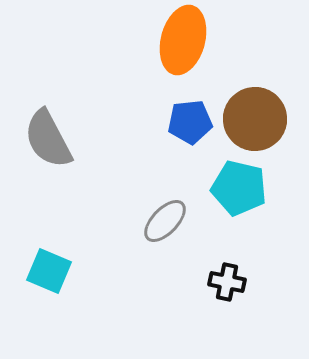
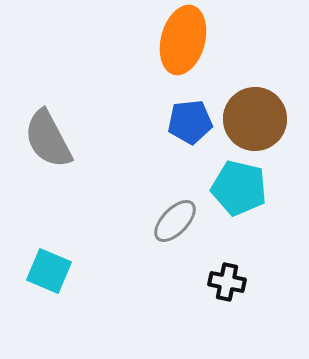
gray ellipse: moved 10 px right
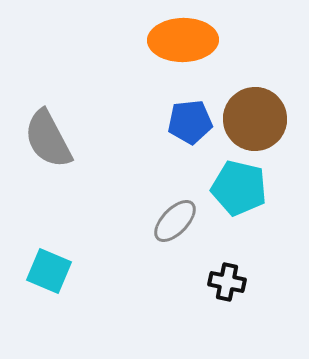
orange ellipse: rotated 74 degrees clockwise
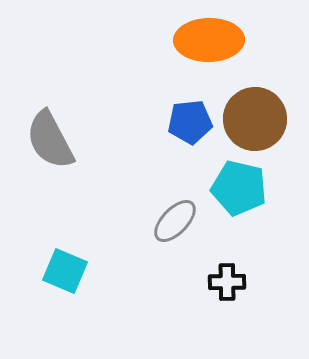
orange ellipse: moved 26 px right
gray semicircle: moved 2 px right, 1 px down
cyan square: moved 16 px right
black cross: rotated 12 degrees counterclockwise
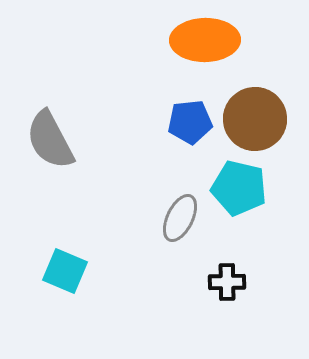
orange ellipse: moved 4 px left
gray ellipse: moved 5 px right, 3 px up; rotated 18 degrees counterclockwise
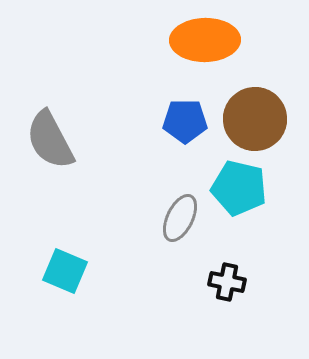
blue pentagon: moved 5 px left, 1 px up; rotated 6 degrees clockwise
black cross: rotated 12 degrees clockwise
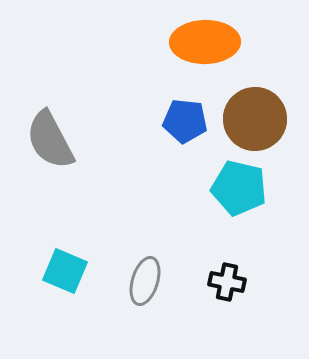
orange ellipse: moved 2 px down
blue pentagon: rotated 6 degrees clockwise
gray ellipse: moved 35 px left, 63 px down; rotated 9 degrees counterclockwise
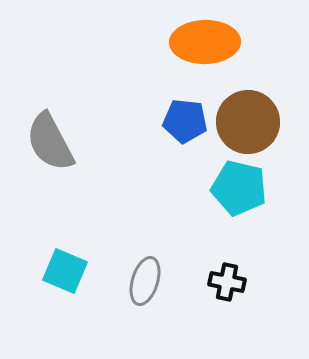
brown circle: moved 7 px left, 3 px down
gray semicircle: moved 2 px down
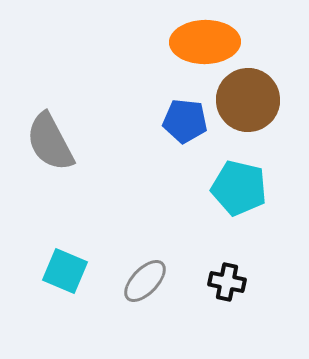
brown circle: moved 22 px up
gray ellipse: rotated 27 degrees clockwise
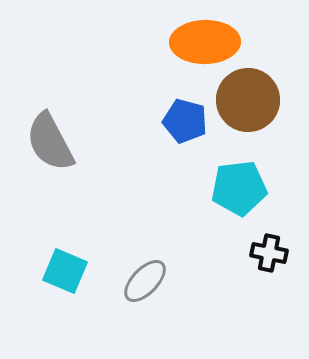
blue pentagon: rotated 9 degrees clockwise
cyan pentagon: rotated 20 degrees counterclockwise
black cross: moved 42 px right, 29 px up
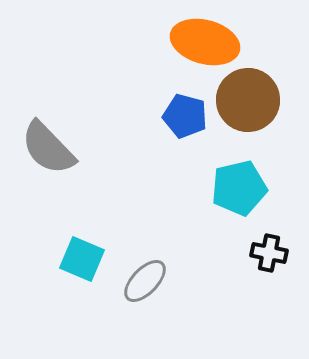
orange ellipse: rotated 16 degrees clockwise
blue pentagon: moved 5 px up
gray semicircle: moved 2 px left, 6 px down; rotated 16 degrees counterclockwise
cyan pentagon: rotated 6 degrees counterclockwise
cyan square: moved 17 px right, 12 px up
